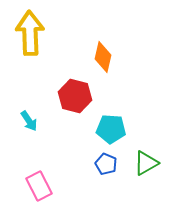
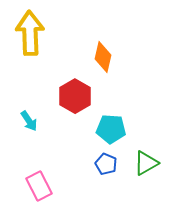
red hexagon: rotated 16 degrees clockwise
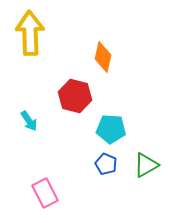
red hexagon: rotated 16 degrees counterclockwise
green triangle: moved 2 px down
pink rectangle: moved 6 px right, 7 px down
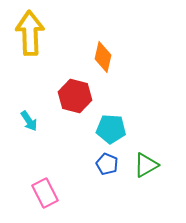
blue pentagon: moved 1 px right
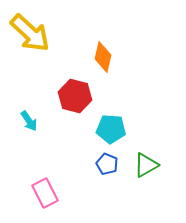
yellow arrow: rotated 135 degrees clockwise
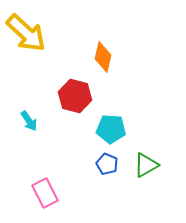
yellow arrow: moved 4 px left
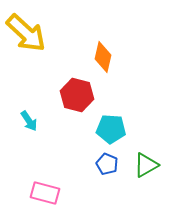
red hexagon: moved 2 px right, 1 px up
pink rectangle: rotated 48 degrees counterclockwise
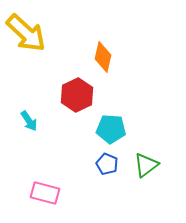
red hexagon: rotated 20 degrees clockwise
green triangle: rotated 8 degrees counterclockwise
